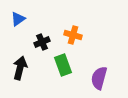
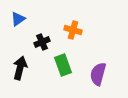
orange cross: moved 5 px up
purple semicircle: moved 1 px left, 4 px up
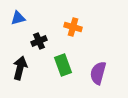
blue triangle: moved 1 px up; rotated 21 degrees clockwise
orange cross: moved 3 px up
black cross: moved 3 px left, 1 px up
purple semicircle: moved 1 px up
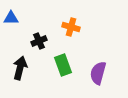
blue triangle: moved 7 px left; rotated 14 degrees clockwise
orange cross: moved 2 px left
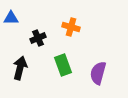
black cross: moved 1 px left, 3 px up
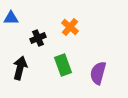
orange cross: moved 1 px left; rotated 24 degrees clockwise
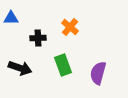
black cross: rotated 21 degrees clockwise
black arrow: rotated 95 degrees clockwise
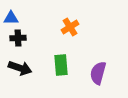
orange cross: rotated 18 degrees clockwise
black cross: moved 20 px left
green rectangle: moved 2 px left; rotated 15 degrees clockwise
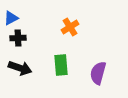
blue triangle: rotated 28 degrees counterclockwise
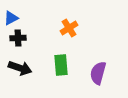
orange cross: moved 1 px left, 1 px down
